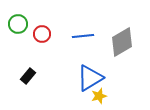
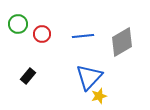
blue triangle: moved 1 px left, 1 px up; rotated 16 degrees counterclockwise
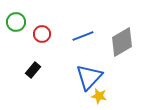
green circle: moved 2 px left, 2 px up
blue line: rotated 15 degrees counterclockwise
black rectangle: moved 5 px right, 6 px up
yellow star: rotated 28 degrees clockwise
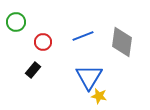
red circle: moved 1 px right, 8 px down
gray diamond: rotated 52 degrees counterclockwise
blue triangle: rotated 12 degrees counterclockwise
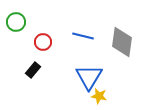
blue line: rotated 35 degrees clockwise
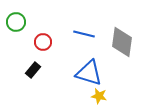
blue line: moved 1 px right, 2 px up
blue triangle: moved 4 px up; rotated 44 degrees counterclockwise
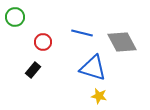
green circle: moved 1 px left, 5 px up
blue line: moved 2 px left, 1 px up
gray diamond: rotated 36 degrees counterclockwise
blue triangle: moved 4 px right, 5 px up
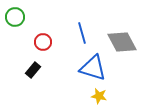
blue line: rotated 60 degrees clockwise
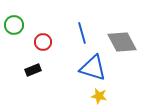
green circle: moved 1 px left, 8 px down
black rectangle: rotated 28 degrees clockwise
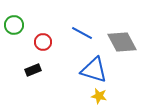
blue line: rotated 45 degrees counterclockwise
blue triangle: moved 1 px right, 2 px down
